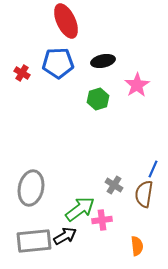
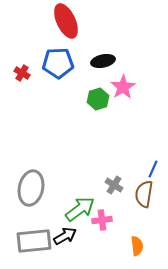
pink star: moved 14 px left, 2 px down
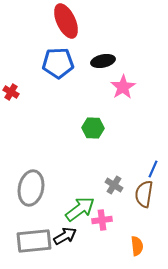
red cross: moved 11 px left, 19 px down
green hexagon: moved 5 px left, 29 px down; rotated 20 degrees clockwise
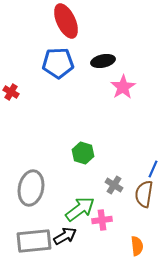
green hexagon: moved 10 px left, 25 px down; rotated 15 degrees clockwise
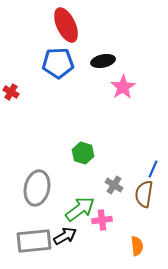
red ellipse: moved 4 px down
gray ellipse: moved 6 px right
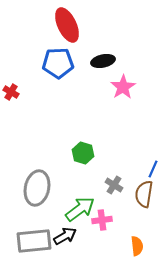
red ellipse: moved 1 px right
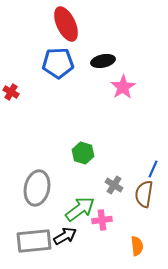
red ellipse: moved 1 px left, 1 px up
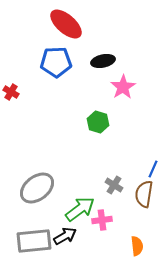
red ellipse: rotated 24 degrees counterclockwise
blue pentagon: moved 2 px left, 1 px up
green hexagon: moved 15 px right, 31 px up
gray ellipse: rotated 40 degrees clockwise
